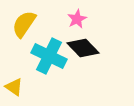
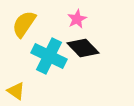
yellow triangle: moved 2 px right, 4 px down
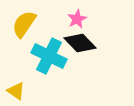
black diamond: moved 3 px left, 5 px up
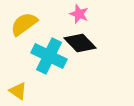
pink star: moved 2 px right, 5 px up; rotated 24 degrees counterclockwise
yellow semicircle: rotated 20 degrees clockwise
yellow triangle: moved 2 px right
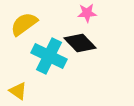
pink star: moved 8 px right, 1 px up; rotated 24 degrees counterclockwise
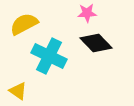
yellow semicircle: rotated 8 degrees clockwise
black diamond: moved 16 px right
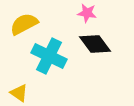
pink star: rotated 12 degrees clockwise
black diamond: moved 1 px left, 1 px down; rotated 8 degrees clockwise
yellow triangle: moved 1 px right, 2 px down
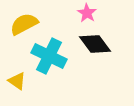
pink star: rotated 24 degrees clockwise
yellow triangle: moved 2 px left, 12 px up
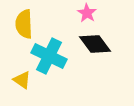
yellow semicircle: rotated 64 degrees counterclockwise
yellow triangle: moved 5 px right, 1 px up
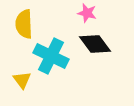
pink star: rotated 18 degrees counterclockwise
cyan cross: moved 2 px right
yellow triangle: rotated 18 degrees clockwise
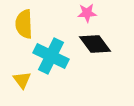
pink star: rotated 18 degrees counterclockwise
